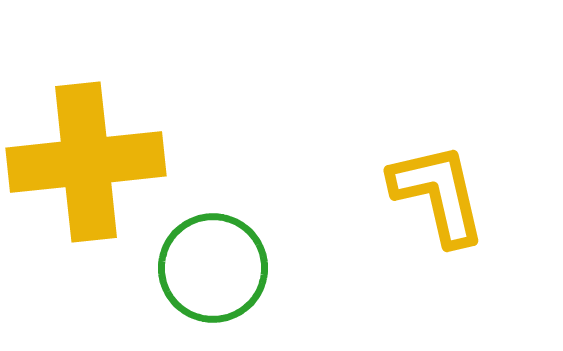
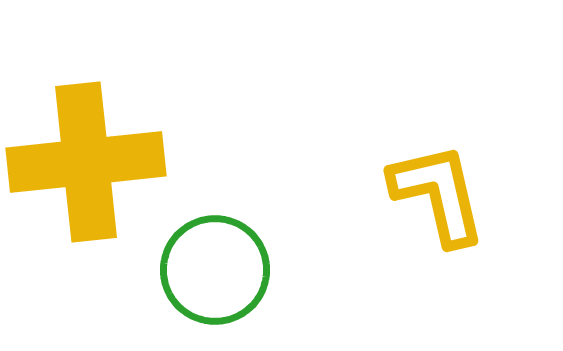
green circle: moved 2 px right, 2 px down
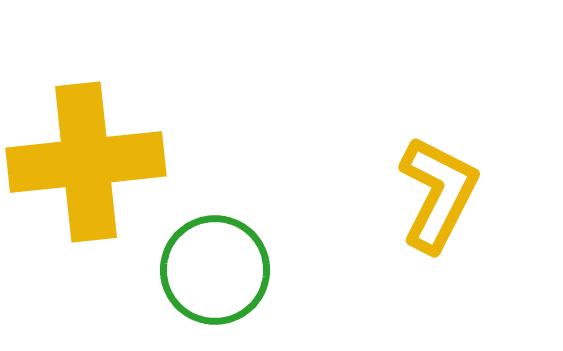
yellow L-shape: rotated 40 degrees clockwise
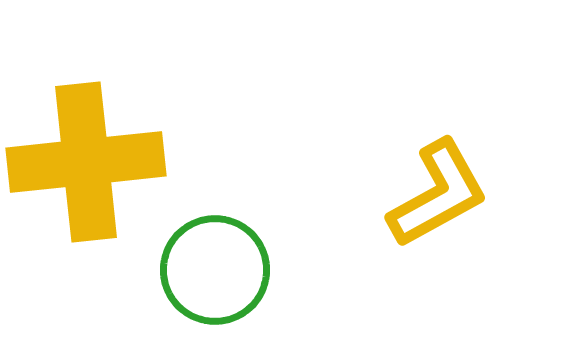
yellow L-shape: rotated 34 degrees clockwise
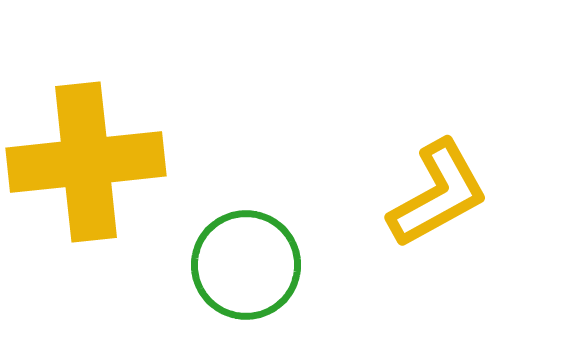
green circle: moved 31 px right, 5 px up
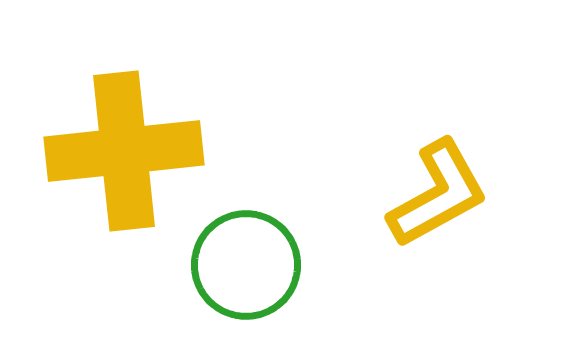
yellow cross: moved 38 px right, 11 px up
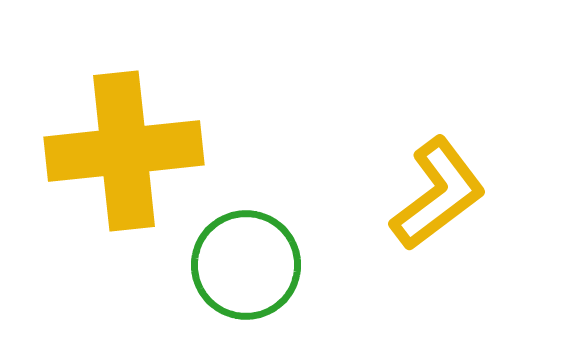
yellow L-shape: rotated 8 degrees counterclockwise
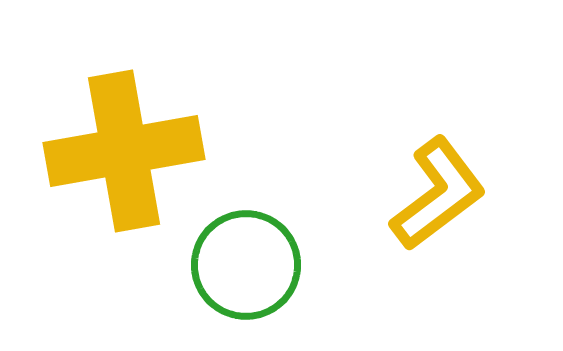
yellow cross: rotated 4 degrees counterclockwise
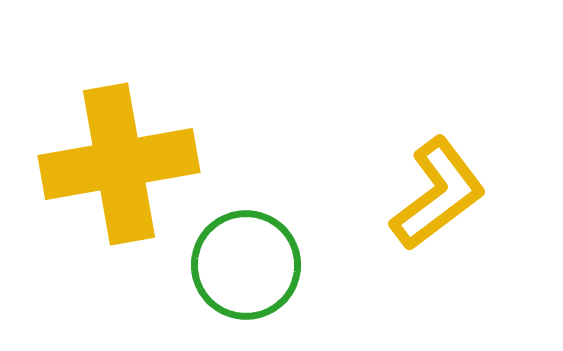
yellow cross: moved 5 px left, 13 px down
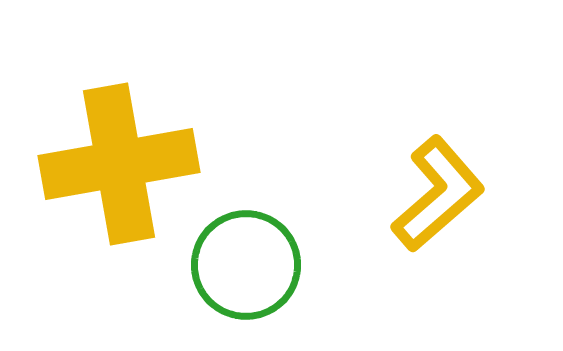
yellow L-shape: rotated 4 degrees counterclockwise
